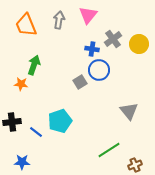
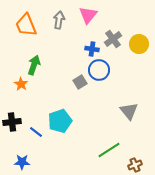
orange star: rotated 24 degrees clockwise
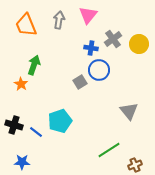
blue cross: moved 1 px left, 1 px up
black cross: moved 2 px right, 3 px down; rotated 24 degrees clockwise
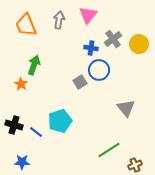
gray triangle: moved 3 px left, 3 px up
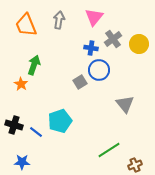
pink triangle: moved 6 px right, 2 px down
gray triangle: moved 1 px left, 4 px up
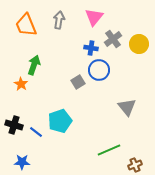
gray square: moved 2 px left
gray triangle: moved 2 px right, 3 px down
green line: rotated 10 degrees clockwise
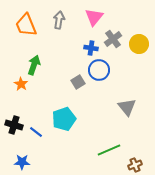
cyan pentagon: moved 4 px right, 2 px up
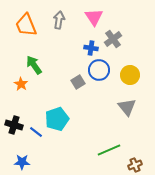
pink triangle: rotated 12 degrees counterclockwise
yellow circle: moved 9 px left, 31 px down
green arrow: rotated 54 degrees counterclockwise
cyan pentagon: moved 7 px left
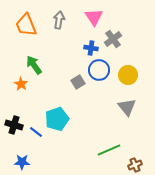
yellow circle: moved 2 px left
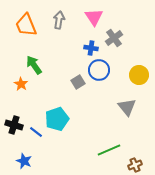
gray cross: moved 1 px right, 1 px up
yellow circle: moved 11 px right
blue star: moved 2 px right, 1 px up; rotated 21 degrees clockwise
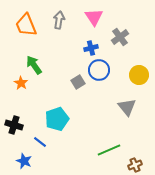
gray cross: moved 6 px right, 1 px up
blue cross: rotated 24 degrees counterclockwise
orange star: moved 1 px up
blue line: moved 4 px right, 10 px down
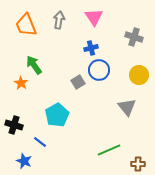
gray cross: moved 14 px right; rotated 36 degrees counterclockwise
cyan pentagon: moved 4 px up; rotated 10 degrees counterclockwise
brown cross: moved 3 px right, 1 px up; rotated 24 degrees clockwise
